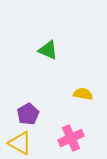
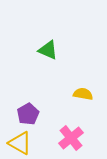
pink cross: rotated 15 degrees counterclockwise
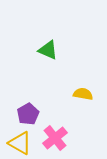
pink cross: moved 16 px left
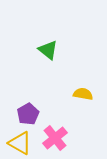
green triangle: rotated 15 degrees clockwise
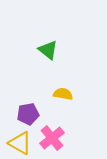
yellow semicircle: moved 20 px left
purple pentagon: rotated 20 degrees clockwise
pink cross: moved 3 px left
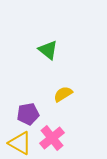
yellow semicircle: rotated 42 degrees counterclockwise
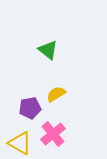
yellow semicircle: moved 7 px left
purple pentagon: moved 2 px right, 6 px up
pink cross: moved 1 px right, 4 px up
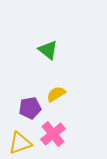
yellow triangle: rotated 50 degrees counterclockwise
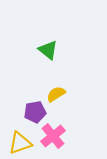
purple pentagon: moved 5 px right, 4 px down
pink cross: moved 2 px down
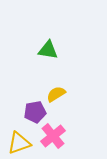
green triangle: rotated 30 degrees counterclockwise
yellow triangle: moved 1 px left
